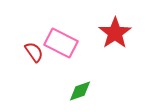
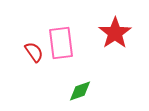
pink rectangle: rotated 56 degrees clockwise
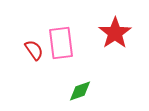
red semicircle: moved 2 px up
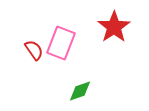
red star: moved 1 px left, 6 px up
pink rectangle: rotated 28 degrees clockwise
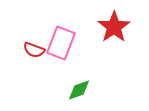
red semicircle: rotated 145 degrees clockwise
green diamond: moved 1 px left, 1 px up
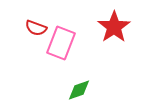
red semicircle: moved 2 px right, 22 px up
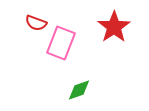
red semicircle: moved 5 px up
